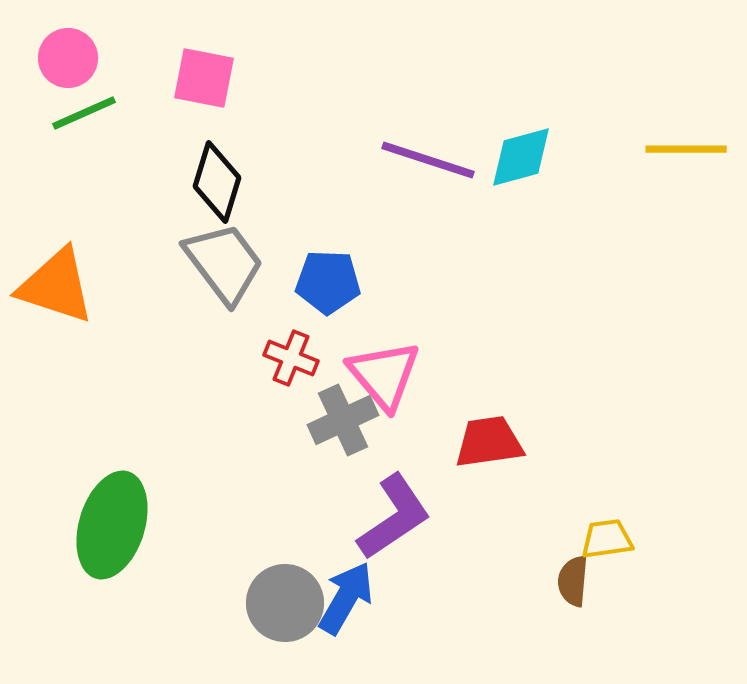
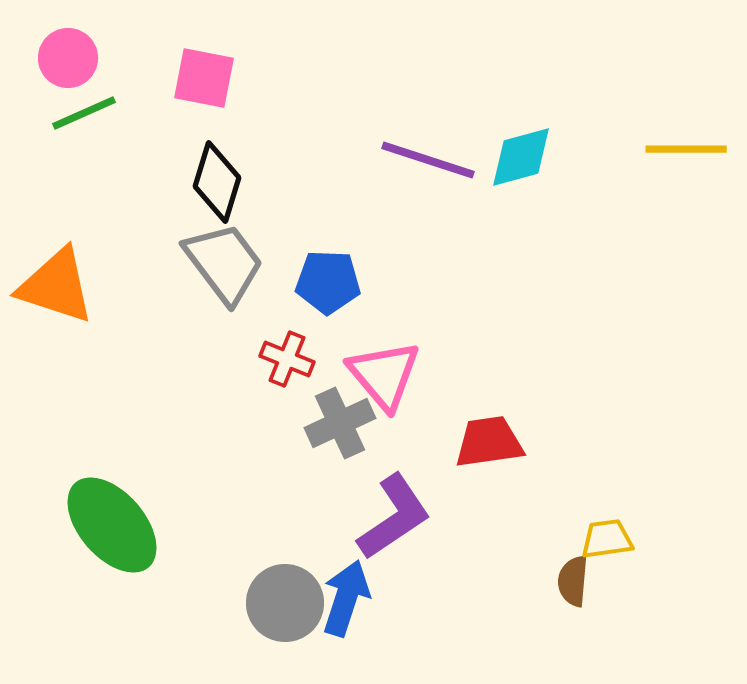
red cross: moved 4 px left, 1 px down
gray cross: moved 3 px left, 3 px down
green ellipse: rotated 58 degrees counterclockwise
blue arrow: rotated 12 degrees counterclockwise
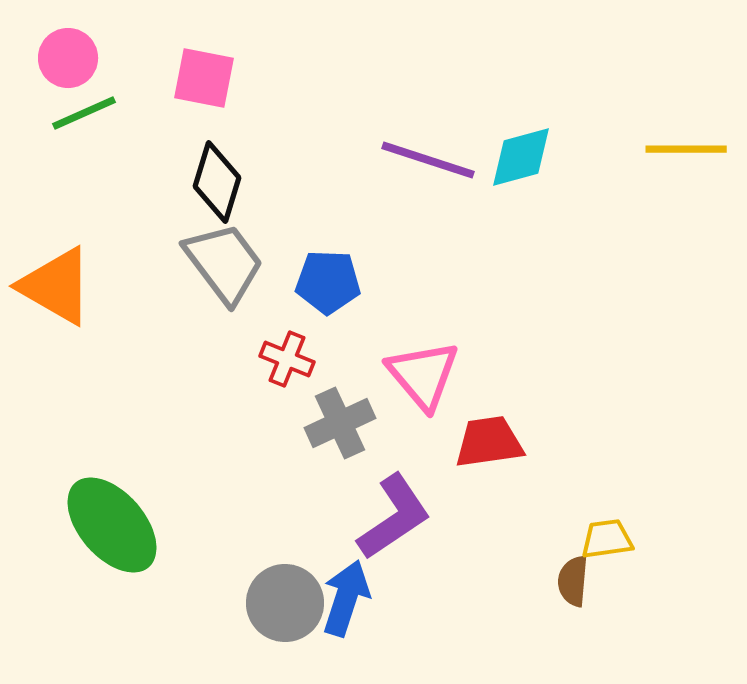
orange triangle: rotated 12 degrees clockwise
pink triangle: moved 39 px right
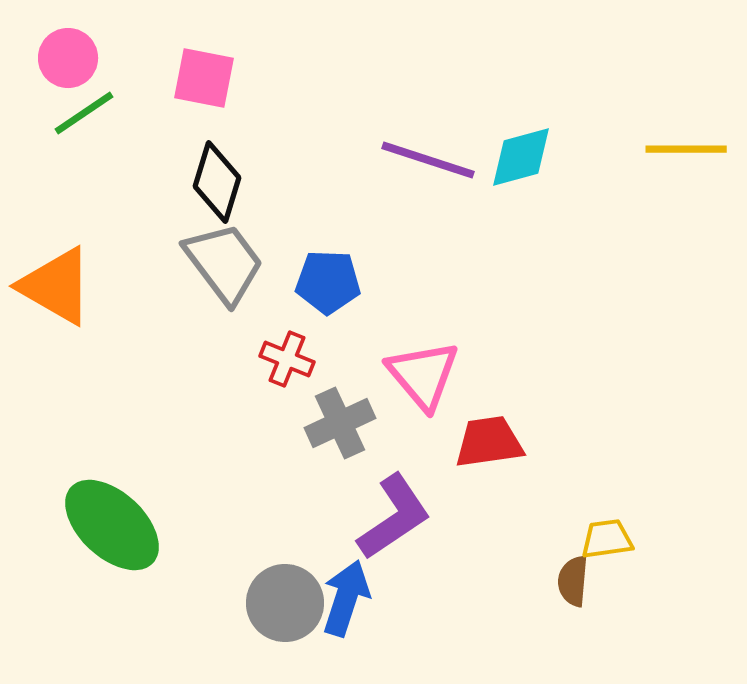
green line: rotated 10 degrees counterclockwise
green ellipse: rotated 6 degrees counterclockwise
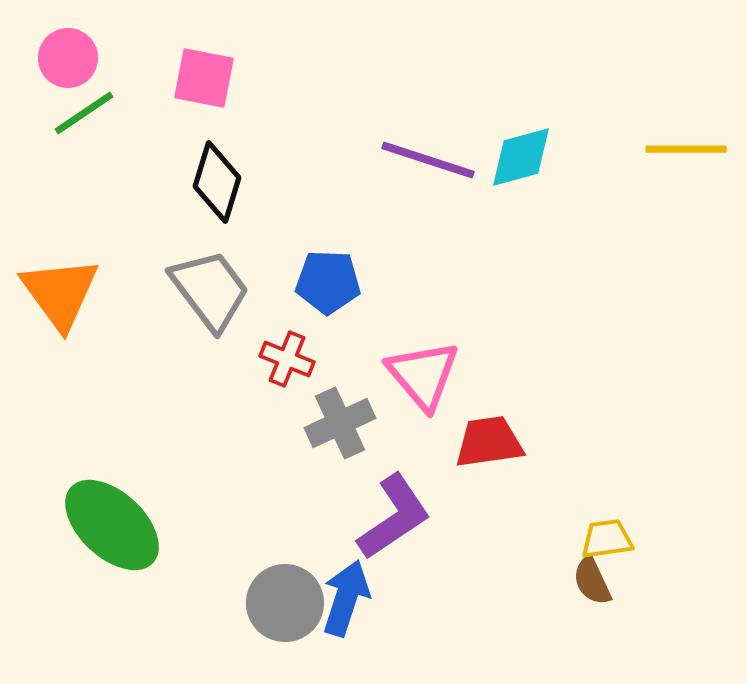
gray trapezoid: moved 14 px left, 27 px down
orange triangle: moved 4 px right, 7 px down; rotated 24 degrees clockwise
brown semicircle: moved 19 px right; rotated 30 degrees counterclockwise
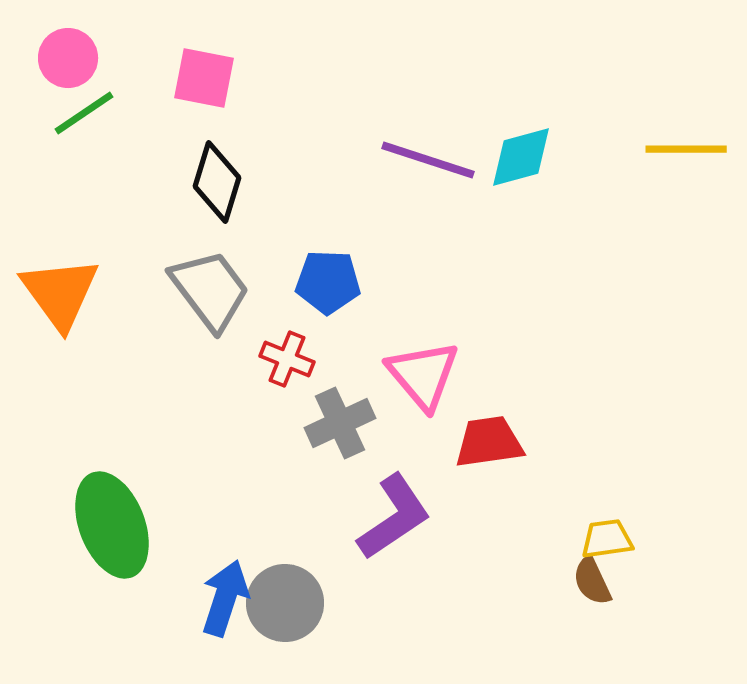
green ellipse: rotated 26 degrees clockwise
blue arrow: moved 121 px left
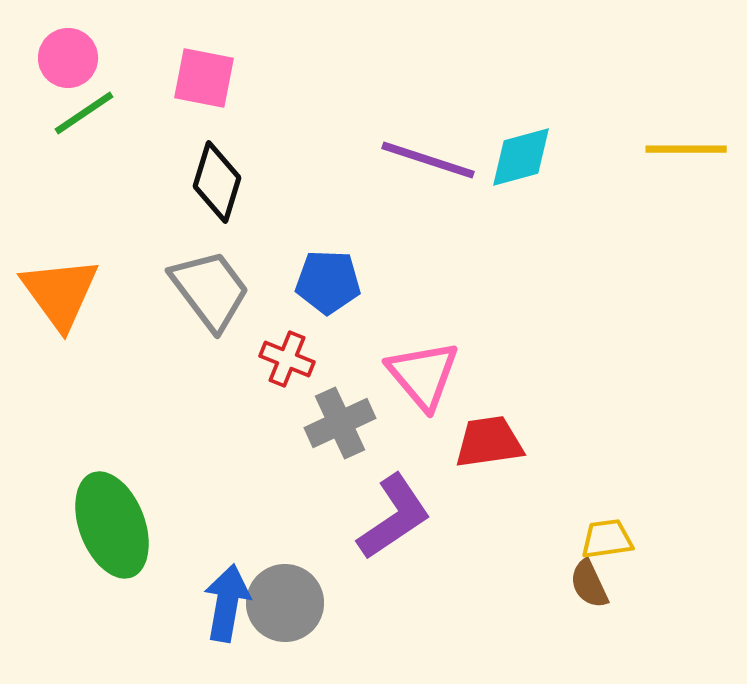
brown semicircle: moved 3 px left, 3 px down
blue arrow: moved 2 px right, 5 px down; rotated 8 degrees counterclockwise
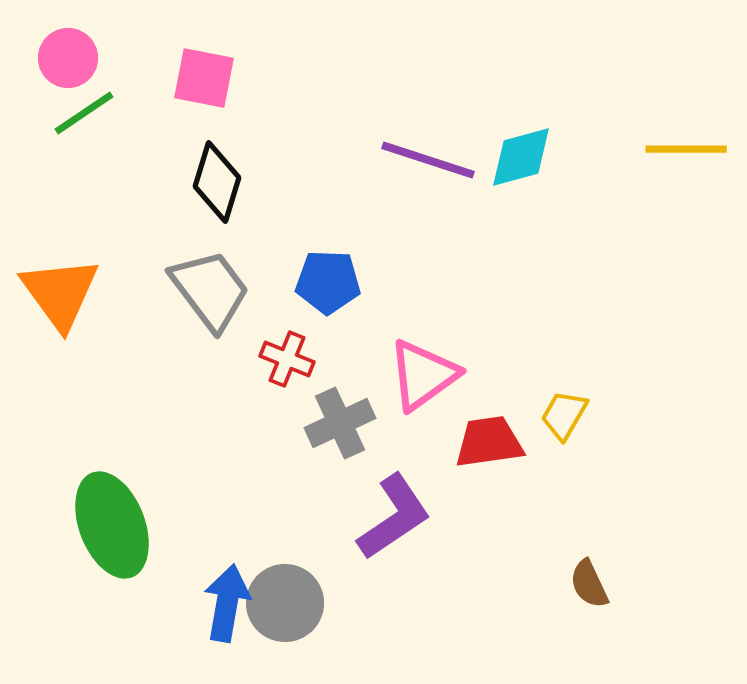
pink triangle: rotated 34 degrees clockwise
yellow trapezoid: moved 43 px left, 124 px up; rotated 52 degrees counterclockwise
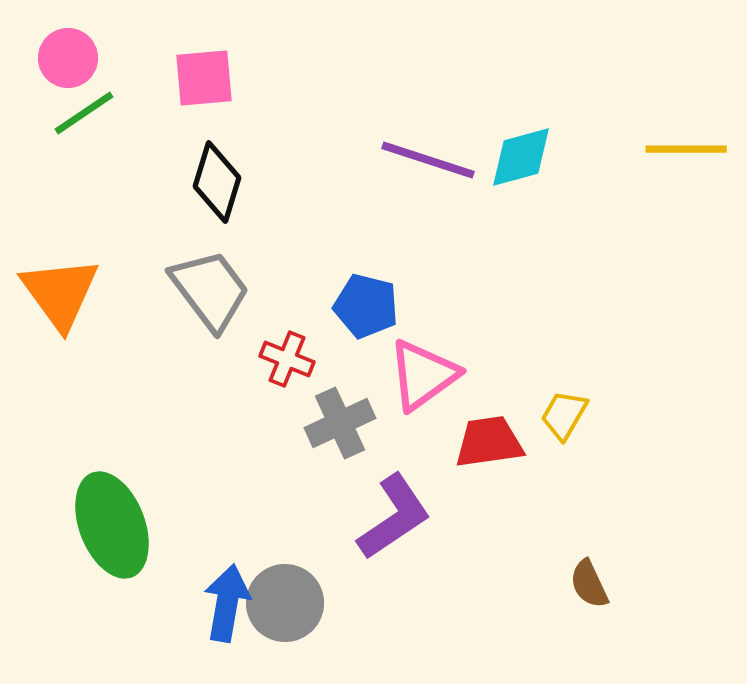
pink square: rotated 16 degrees counterclockwise
blue pentagon: moved 38 px right, 24 px down; rotated 12 degrees clockwise
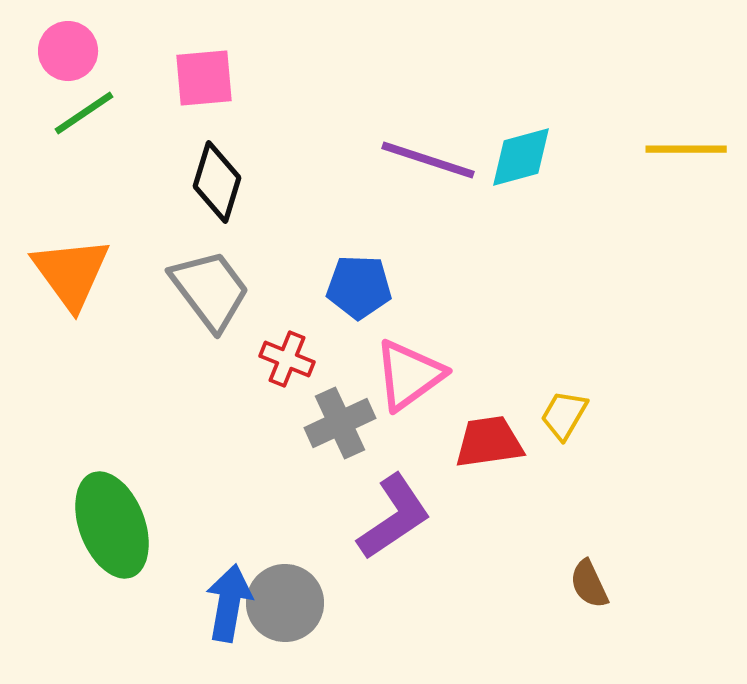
pink circle: moved 7 px up
orange triangle: moved 11 px right, 20 px up
blue pentagon: moved 7 px left, 19 px up; rotated 12 degrees counterclockwise
pink triangle: moved 14 px left
blue arrow: moved 2 px right
